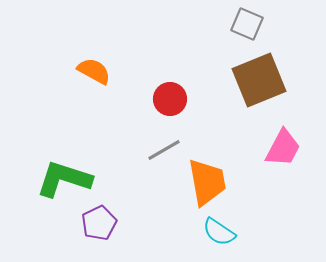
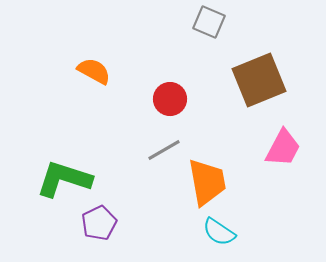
gray square: moved 38 px left, 2 px up
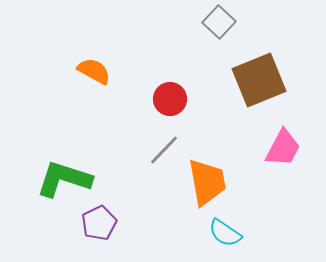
gray square: moved 10 px right; rotated 20 degrees clockwise
gray line: rotated 16 degrees counterclockwise
cyan semicircle: moved 6 px right, 1 px down
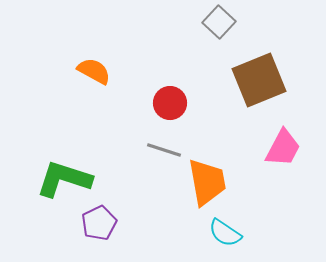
red circle: moved 4 px down
gray line: rotated 64 degrees clockwise
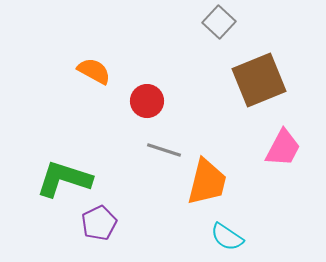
red circle: moved 23 px left, 2 px up
orange trapezoid: rotated 24 degrees clockwise
cyan semicircle: moved 2 px right, 4 px down
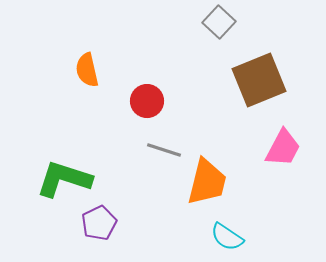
orange semicircle: moved 7 px left, 1 px up; rotated 132 degrees counterclockwise
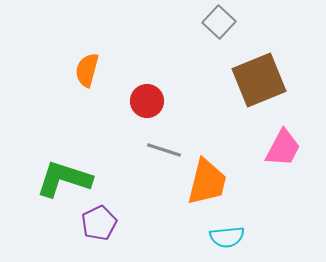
orange semicircle: rotated 28 degrees clockwise
cyan semicircle: rotated 40 degrees counterclockwise
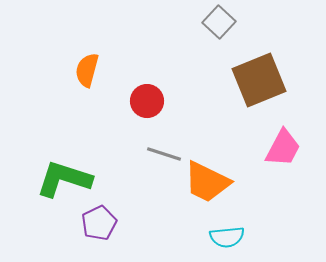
gray line: moved 4 px down
orange trapezoid: rotated 102 degrees clockwise
